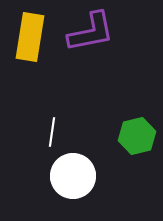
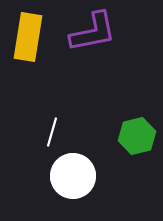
purple L-shape: moved 2 px right
yellow rectangle: moved 2 px left
white line: rotated 8 degrees clockwise
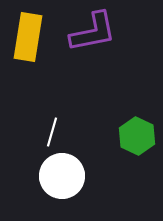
green hexagon: rotated 21 degrees counterclockwise
white circle: moved 11 px left
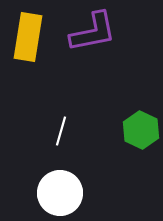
white line: moved 9 px right, 1 px up
green hexagon: moved 4 px right, 6 px up
white circle: moved 2 px left, 17 px down
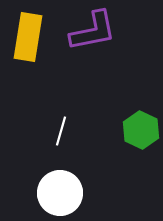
purple L-shape: moved 1 px up
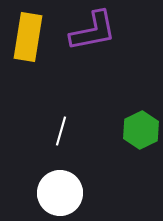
green hexagon: rotated 9 degrees clockwise
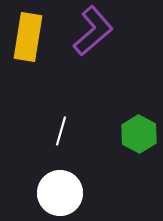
purple L-shape: rotated 30 degrees counterclockwise
green hexagon: moved 2 px left, 4 px down; rotated 6 degrees counterclockwise
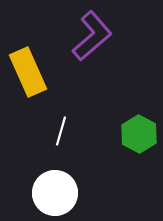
purple L-shape: moved 1 px left, 5 px down
yellow rectangle: moved 35 px down; rotated 33 degrees counterclockwise
white circle: moved 5 px left
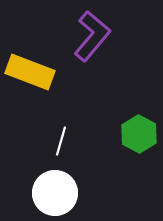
purple L-shape: rotated 9 degrees counterclockwise
yellow rectangle: moved 2 px right; rotated 45 degrees counterclockwise
white line: moved 10 px down
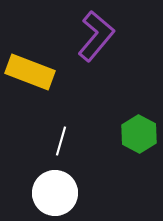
purple L-shape: moved 4 px right
